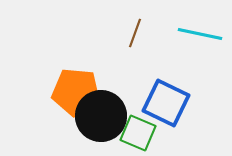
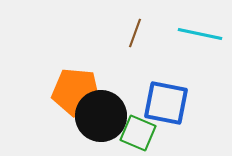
blue square: rotated 15 degrees counterclockwise
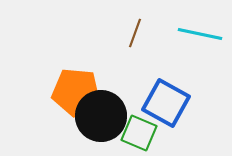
blue square: rotated 18 degrees clockwise
green square: moved 1 px right
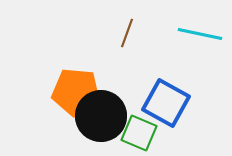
brown line: moved 8 px left
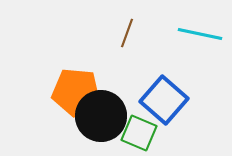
blue square: moved 2 px left, 3 px up; rotated 12 degrees clockwise
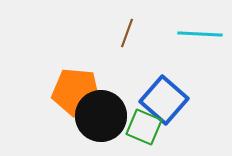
cyan line: rotated 9 degrees counterclockwise
green square: moved 5 px right, 6 px up
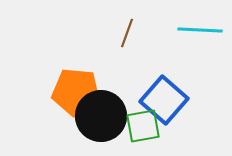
cyan line: moved 4 px up
green square: moved 1 px left, 1 px up; rotated 33 degrees counterclockwise
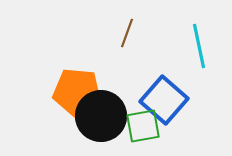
cyan line: moved 1 px left, 16 px down; rotated 75 degrees clockwise
orange pentagon: moved 1 px right
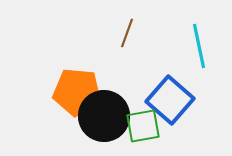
blue square: moved 6 px right
black circle: moved 3 px right
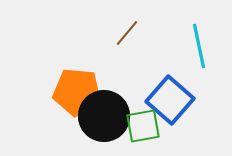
brown line: rotated 20 degrees clockwise
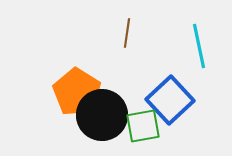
brown line: rotated 32 degrees counterclockwise
orange pentagon: rotated 27 degrees clockwise
blue square: rotated 6 degrees clockwise
black circle: moved 2 px left, 1 px up
